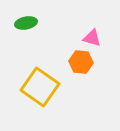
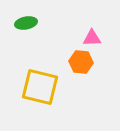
pink triangle: rotated 18 degrees counterclockwise
yellow square: rotated 21 degrees counterclockwise
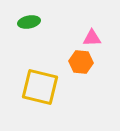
green ellipse: moved 3 px right, 1 px up
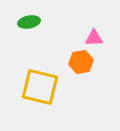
pink triangle: moved 2 px right
orange hexagon: rotated 15 degrees counterclockwise
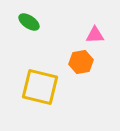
green ellipse: rotated 45 degrees clockwise
pink triangle: moved 1 px right, 3 px up
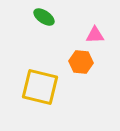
green ellipse: moved 15 px right, 5 px up
orange hexagon: rotated 15 degrees clockwise
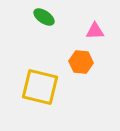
pink triangle: moved 4 px up
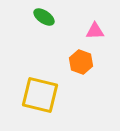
orange hexagon: rotated 15 degrees clockwise
yellow square: moved 8 px down
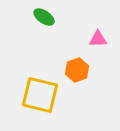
pink triangle: moved 3 px right, 8 px down
orange hexagon: moved 4 px left, 8 px down; rotated 20 degrees clockwise
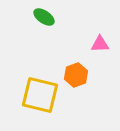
pink triangle: moved 2 px right, 5 px down
orange hexagon: moved 1 px left, 5 px down
